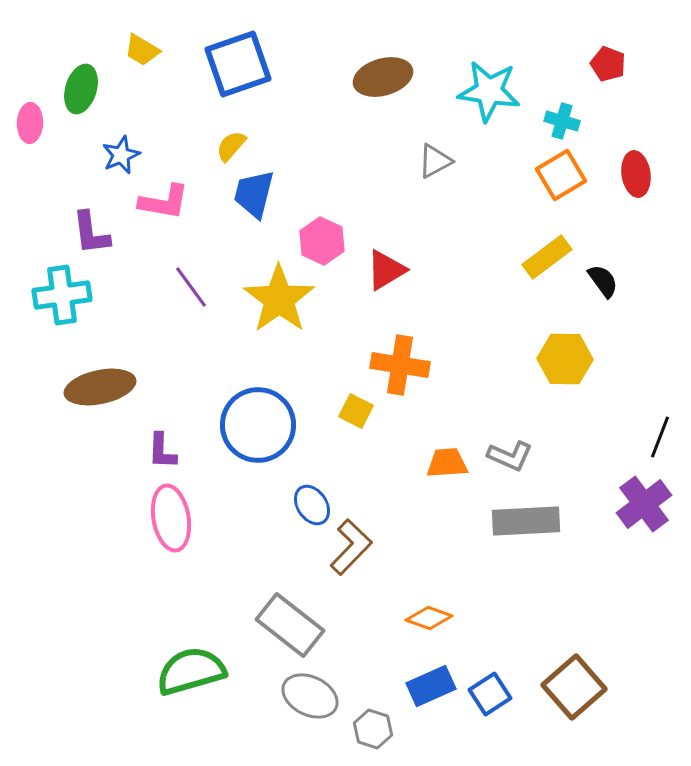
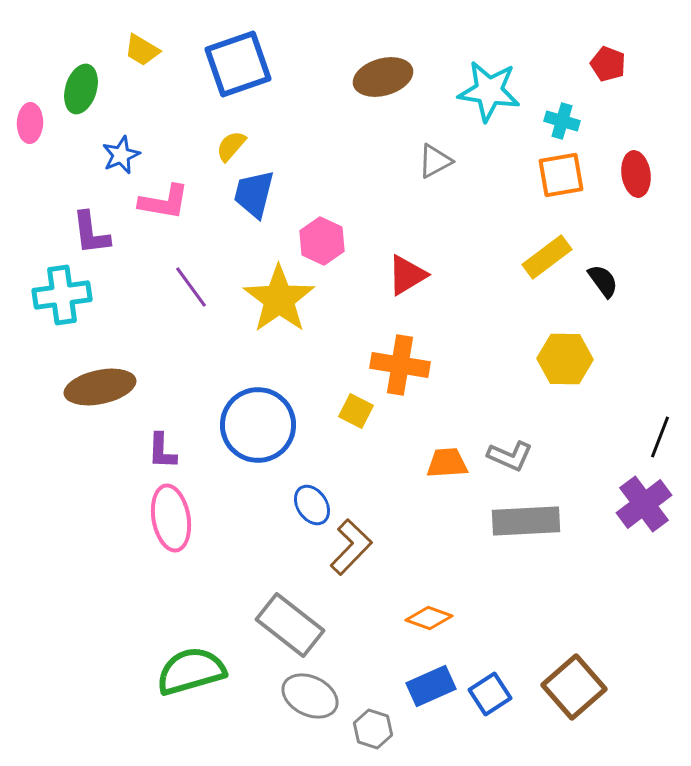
orange square at (561, 175): rotated 21 degrees clockwise
red triangle at (386, 270): moved 21 px right, 5 px down
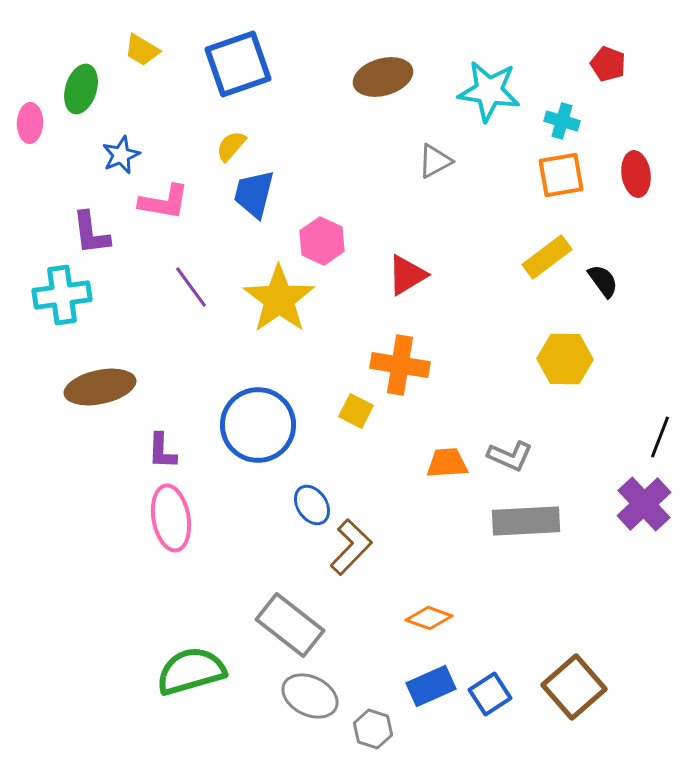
purple cross at (644, 504): rotated 6 degrees counterclockwise
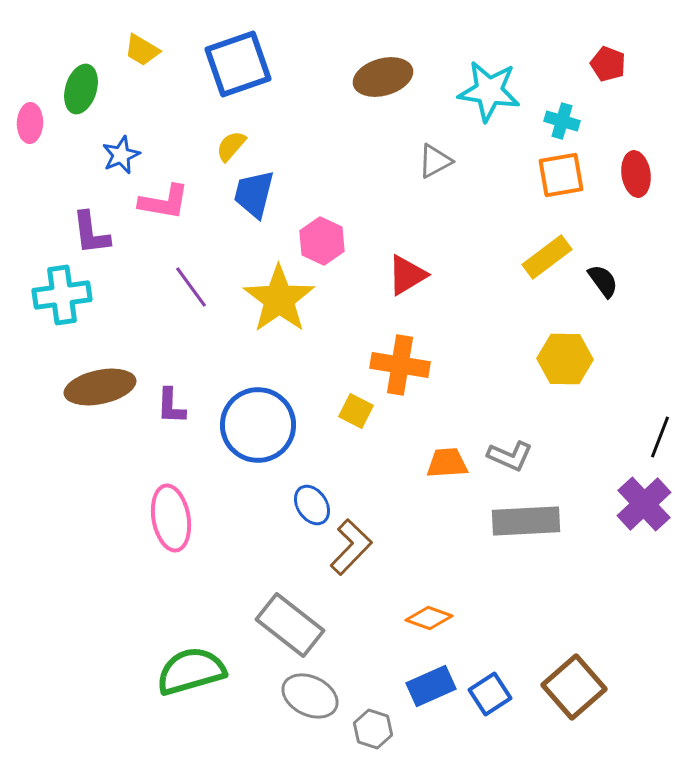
purple L-shape at (162, 451): moved 9 px right, 45 px up
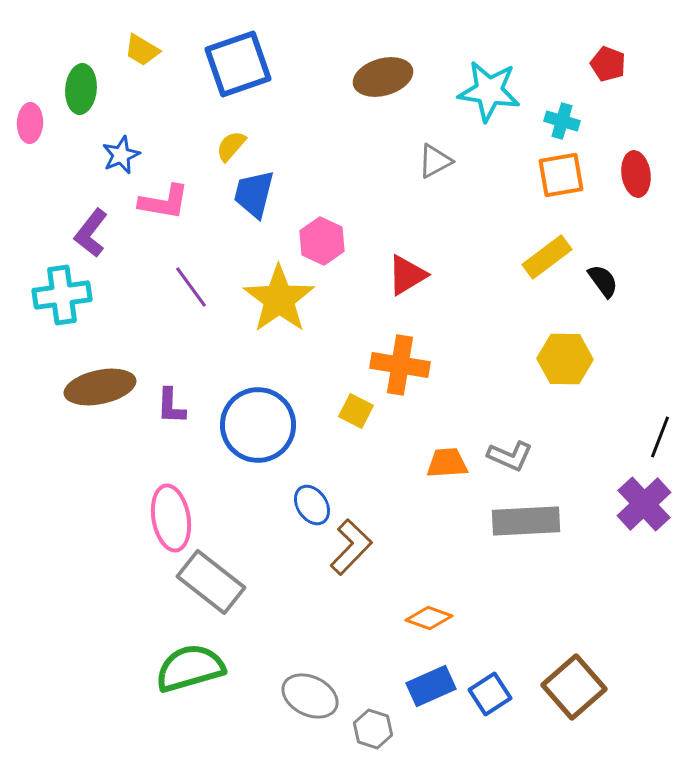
green ellipse at (81, 89): rotated 12 degrees counterclockwise
purple L-shape at (91, 233): rotated 45 degrees clockwise
gray rectangle at (290, 625): moved 79 px left, 43 px up
green semicircle at (191, 671): moved 1 px left, 3 px up
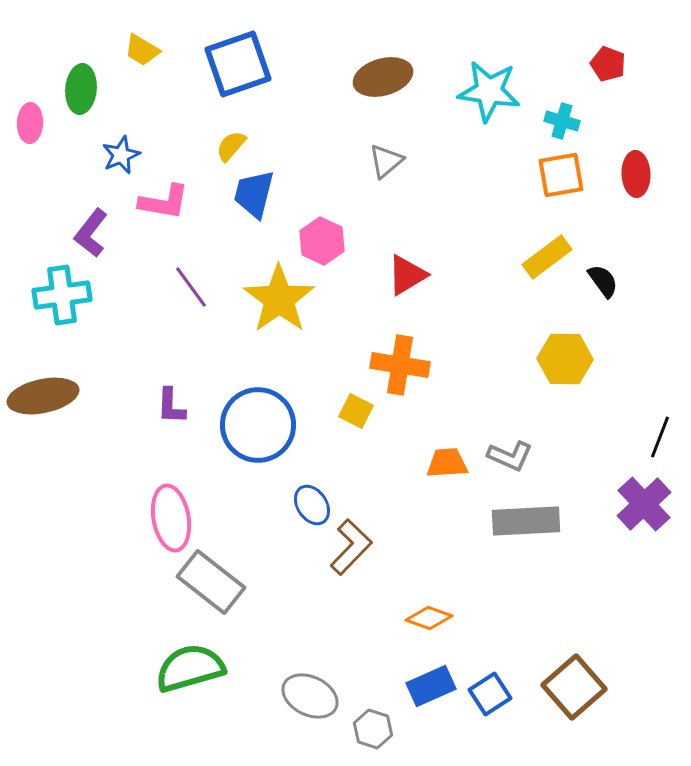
gray triangle at (435, 161): moved 49 px left; rotated 12 degrees counterclockwise
red ellipse at (636, 174): rotated 6 degrees clockwise
brown ellipse at (100, 387): moved 57 px left, 9 px down
